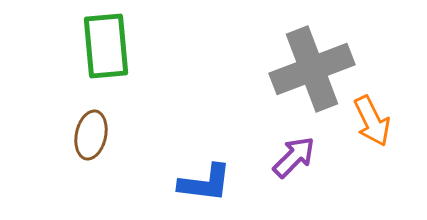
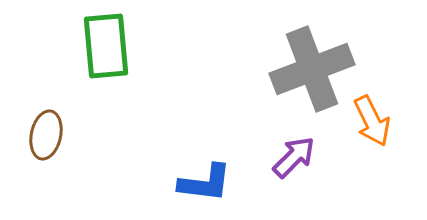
brown ellipse: moved 45 px left
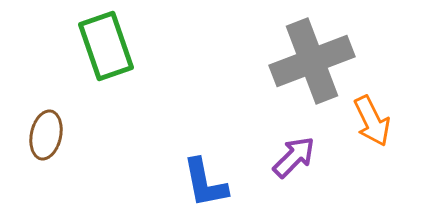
green rectangle: rotated 14 degrees counterclockwise
gray cross: moved 8 px up
blue L-shape: rotated 72 degrees clockwise
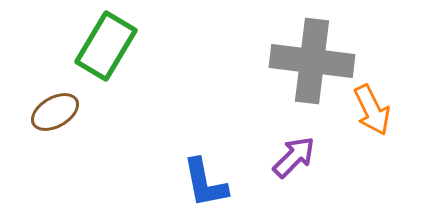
green rectangle: rotated 50 degrees clockwise
gray cross: rotated 28 degrees clockwise
orange arrow: moved 11 px up
brown ellipse: moved 9 px right, 23 px up; rotated 48 degrees clockwise
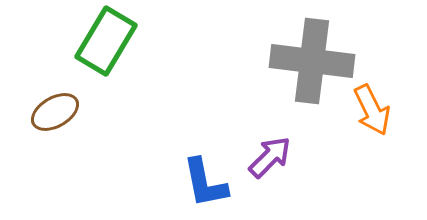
green rectangle: moved 5 px up
purple arrow: moved 24 px left
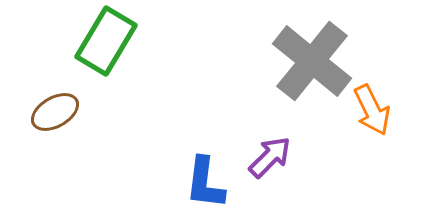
gray cross: rotated 32 degrees clockwise
blue L-shape: rotated 18 degrees clockwise
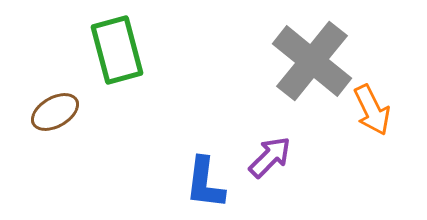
green rectangle: moved 11 px right, 9 px down; rotated 46 degrees counterclockwise
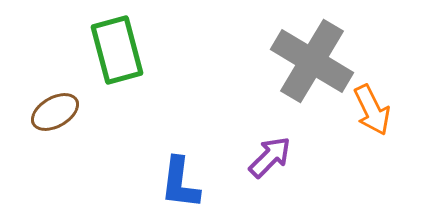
gray cross: rotated 8 degrees counterclockwise
blue L-shape: moved 25 px left
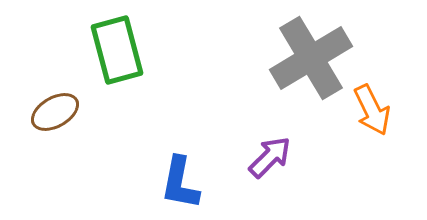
gray cross: moved 1 px left, 3 px up; rotated 28 degrees clockwise
blue L-shape: rotated 4 degrees clockwise
